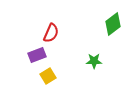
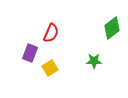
green diamond: moved 1 px left, 4 px down
purple rectangle: moved 7 px left, 2 px up; rotated 48 degrees counterclockwise
yellow square: moved 2 px right, 8 px up
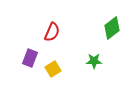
red semicircle: moved 1 px right, 1 px up
purple rectangle: moved 5 px down
yellow square: moved 3 px right, 1 px down
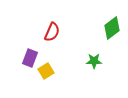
yellow square: moved 7 px left, 2 px down
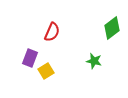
green star: rotated 14 degrees clockwise
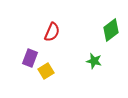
green diamond: moved 1 px left, 2 px down
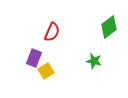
green diamond: moved 2 px left, 3 px up
purple rectangle: moved 4 px right
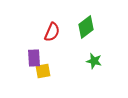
green diamond: moved 23 px left
purple rectangle: rotated 24 degrees counterclockwise
yellow square: moved 3 px left; rotated 21 degrees clockwise
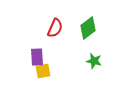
green diamond: moved 2 px right, 1 px down
red semicircle: moved 3 px right, 4 px up
purple rectangle: moved 3 px right, 1 px up
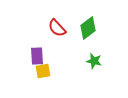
red semicircle: moved 2 px right; rotated 114 degrees clockwise
purple rectangle: moved 1 px up
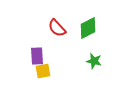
green diamond: rotated 10 degrees clockwise
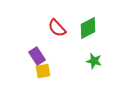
purple rectangle: rotated 30 degrees counterclockwise
